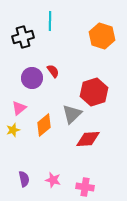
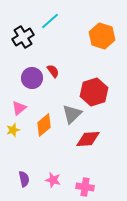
cyan line: rotated 48 degrees clockwise
black cross: rotated 15 degrees counterclockwise
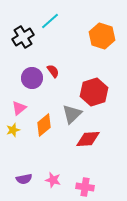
purple semicircle: rotated 91 degrees clockwise
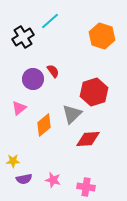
purple circle: moved 1 px right, 1 px down
yellow star: moved 31 px down; rotated 16 degrees clockwise
pink cross: moved 1 px right
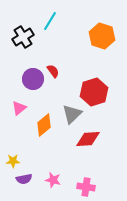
cyan line: rotated 18 degrees counterclockwise
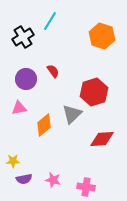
purple circle: moved 7 px left
pink triangle: rotated 28 degrees clockwise
red diamond: moved 14 px right
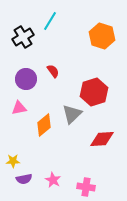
pink star: rotated 14 degrees clockwise
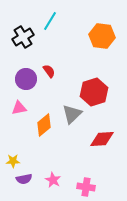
orange hexagon: rotated 10 degrees counterclockwise
red semicircle: moved 4 px left
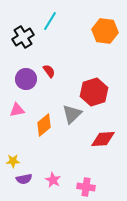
orange hexagon: moved 3 px right, 5 px up
pink triangle: moved 2 px left, 2 px down
red diamond: moved 1 px right
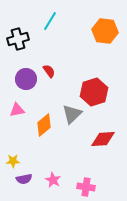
black cross: moved 5 px left, 2 px down; rotated 15 degrees clockwise
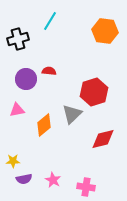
red semicircle: rotated 48 degrees counterclockwise
red diamond: rotated 10 degrees counterclockwise
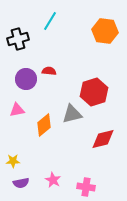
gray triangle: rotated 30 degrees clockwise
purple semicircle: moved 3 px left, 4 px down
